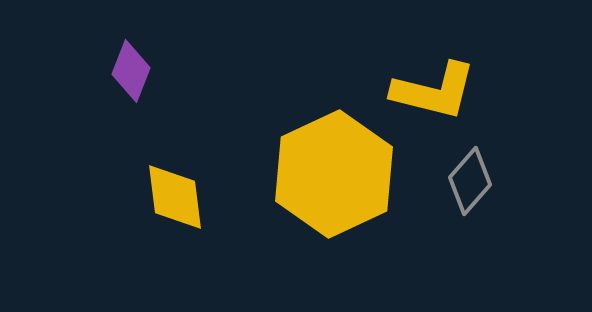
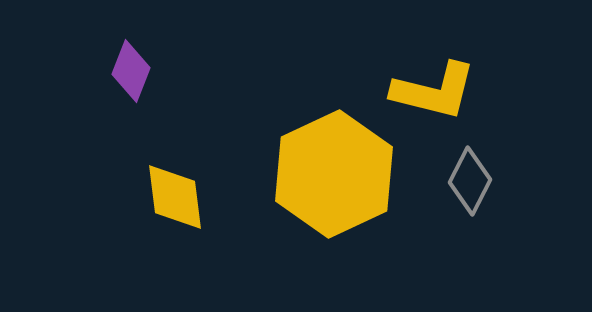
gray diamond: rotated 14 degrees counterclockwise
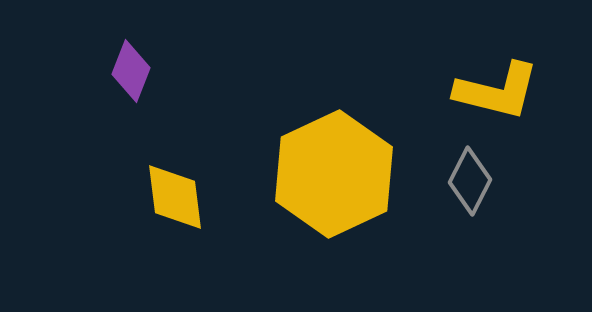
yellow L-shape: moved 63 px right
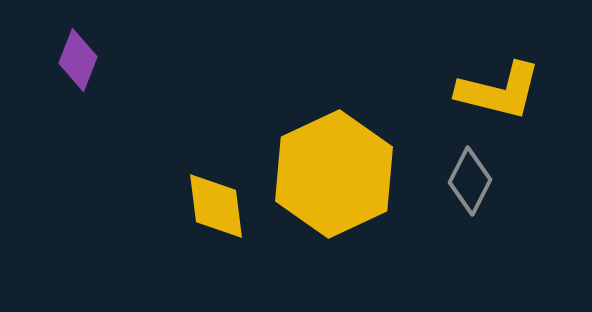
purple diamond: moved 53 px left, 11 px up
yellow L-shape: moved 2 px right
yellow diamond: moved 41 px right, 9 px down
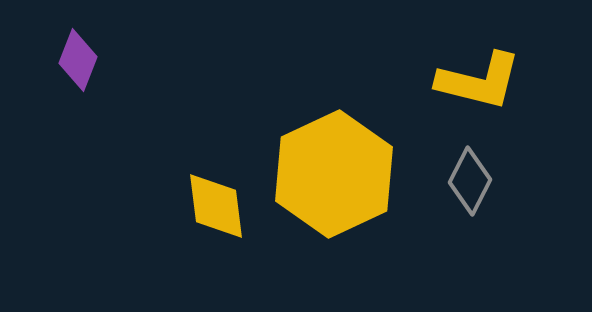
yellow L-shape: moved 20 px left, 10 px up
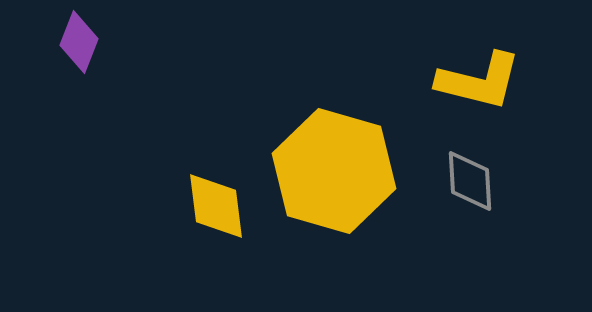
purple diamond: moved 1 px right, 18 px up
yellow hexagon: moved 3 px up; rotated 19 degrees counterclockwise
gray diamond: rotated 30 degrees counterclockwise
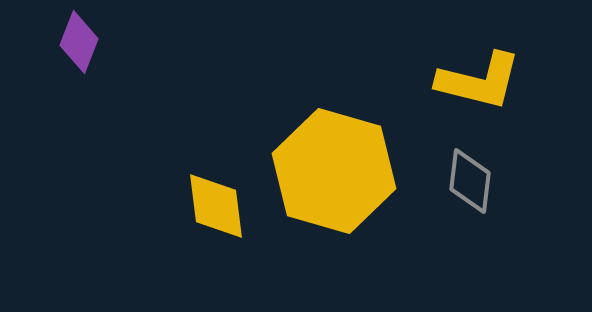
gray diamond: rotated 10 degrees clockwise
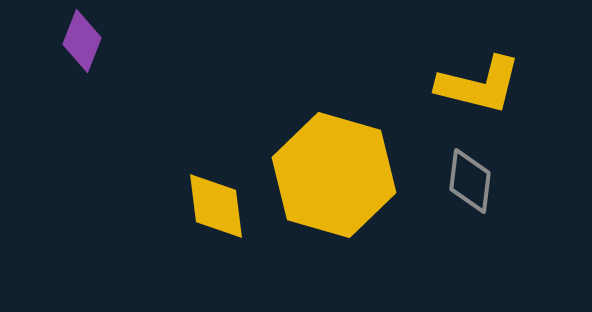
purple diamond: moved 3 px right, 1 px up
yellow L-shape: moved 4 px down
yellow hexagon: moved 4 px down
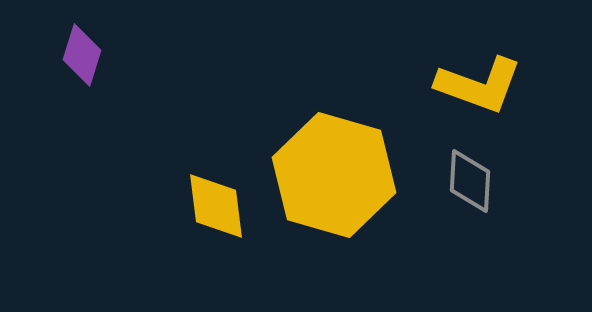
purple diamond: moved 14 px down; rotated 4 degrees counterclockwise
yellow L-shape: rotated 6 degrees clockwise
gray diamond: rotated 4 degrees counterclockwise
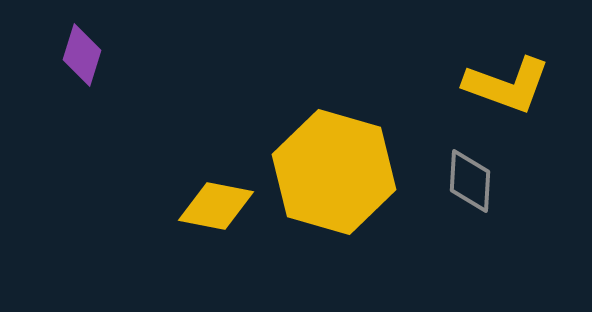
yellow L-shape: moved 28 px right
yellow hexagon: moved 3 px up
yellow diamond: rotated 72 degrees counterclockwise
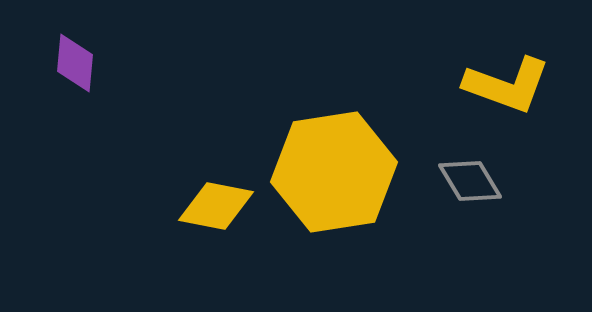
purple diamond: moved 7 px left, 8 px down; rotated 12 degrees counterclockwise
yellow hexagon: rotated 25 degrees counterclockwise
gray diamond: rotated 34 degrees counterclockwise
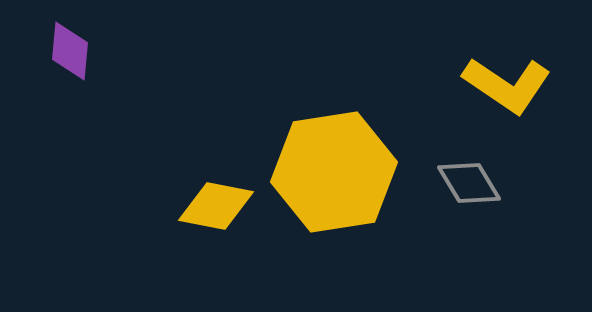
purple diamond: moved 5 px left, 12 px up
yellow L-shape: rotated 14 degrees clockwise
gray diamond: moved 1 px left, 2 px down
